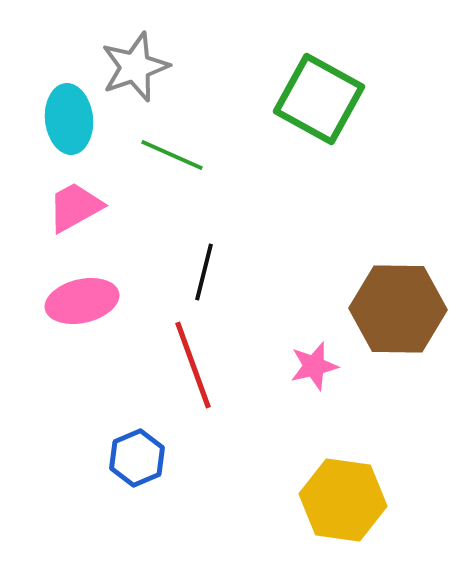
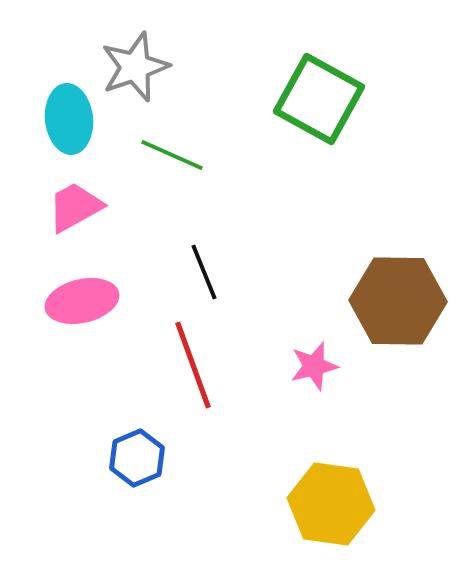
black line: rotated 36 degrees counterclockwise
brown hexagon: moved 8 px up
yellow hexagon: moved 12 px left, 4 px down
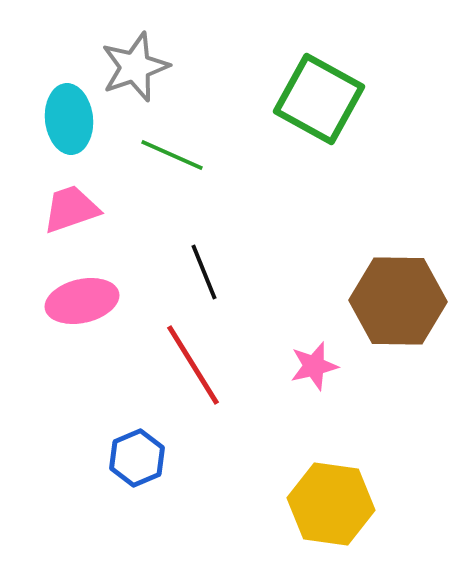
pink trapezoid: moved 4 px left, 2 px down; rotated 10 degrees clockwise
red line: rotated 12 degrees counterclockwise
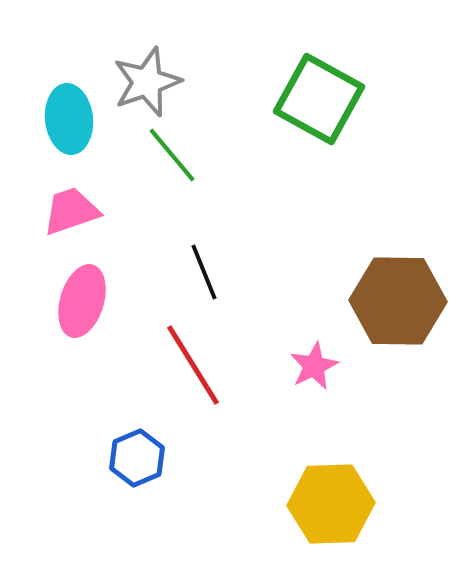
gray star: moved 12 px right, 15 px down
green line: rotated 26 degrees clockwise
pink trapezoid: moved 2 px down
pink ellipse: rotated 60 degrees counterclockwise
pink star: rotated 12 degrees counterclockwise
yellow hexagon: rotated 10 degrees counterclockwise
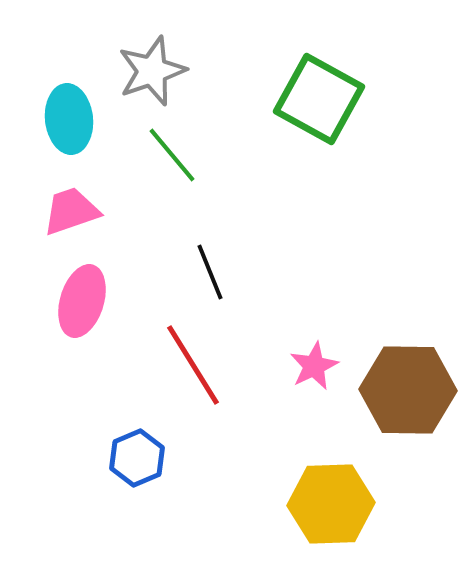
gray star: moved 5 px right, 11 px up
black line: moved 6 px right
brown hexagon: moved 10 px right, 89 px down
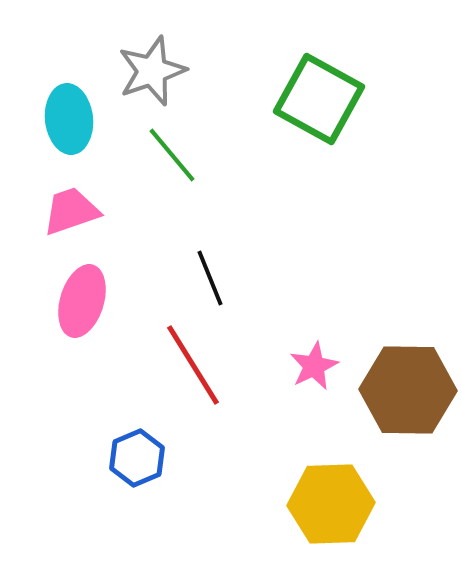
black line: moved 6 px down
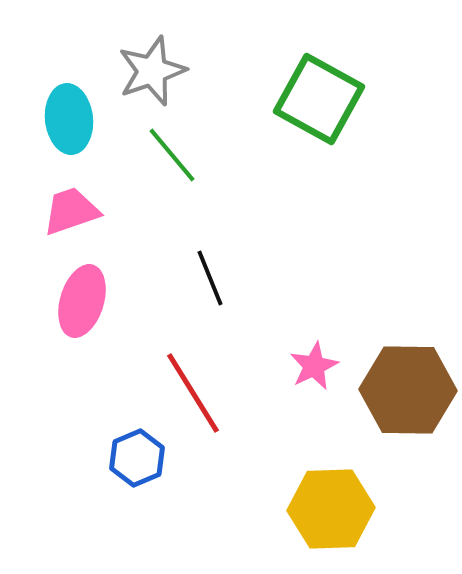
red line: moved 28 px down
yellow hexagon: moved 5 px down
